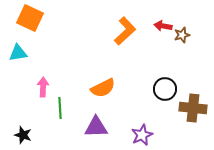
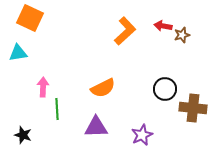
green line: moved 3 px left, 1 px down
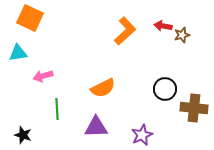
pink arrow: moved 11 px up; rotated 108 degrees counterclockwise
brown cross: moved 1 px right
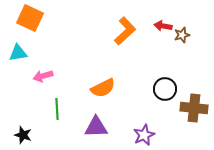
purple star: moved 2 px right
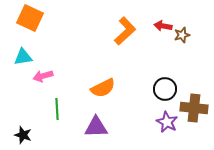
cyan triangle: moved 5 px right, 4 px down
purple star: moved 23 px right, 13 px up; rotated 20 degrees counterclockwise
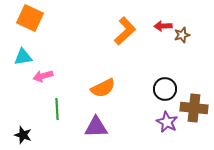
red arrow: rotated 12 degrees counterclockwise
